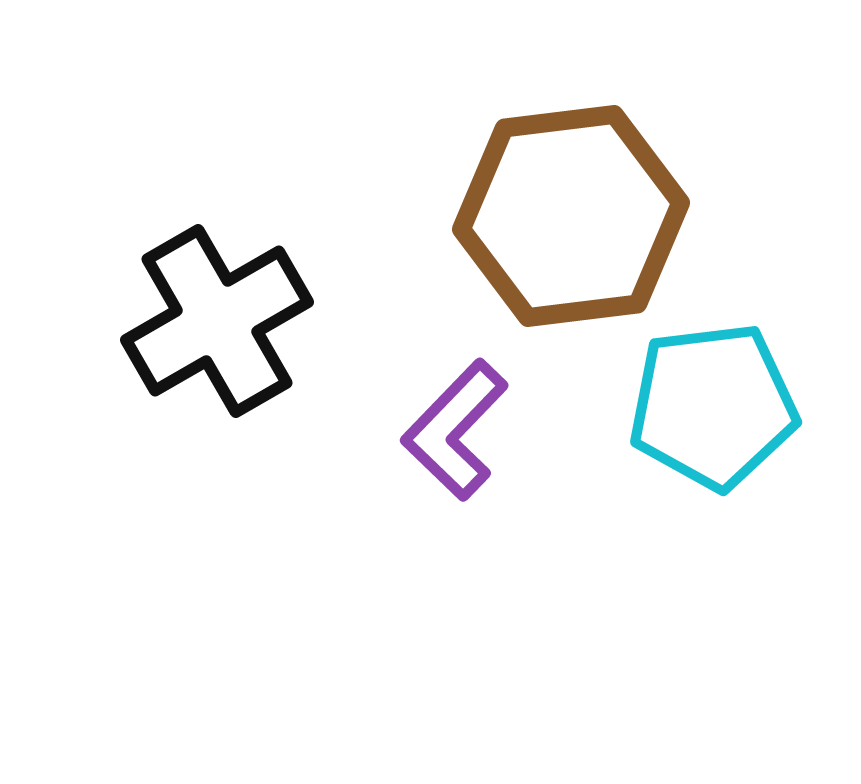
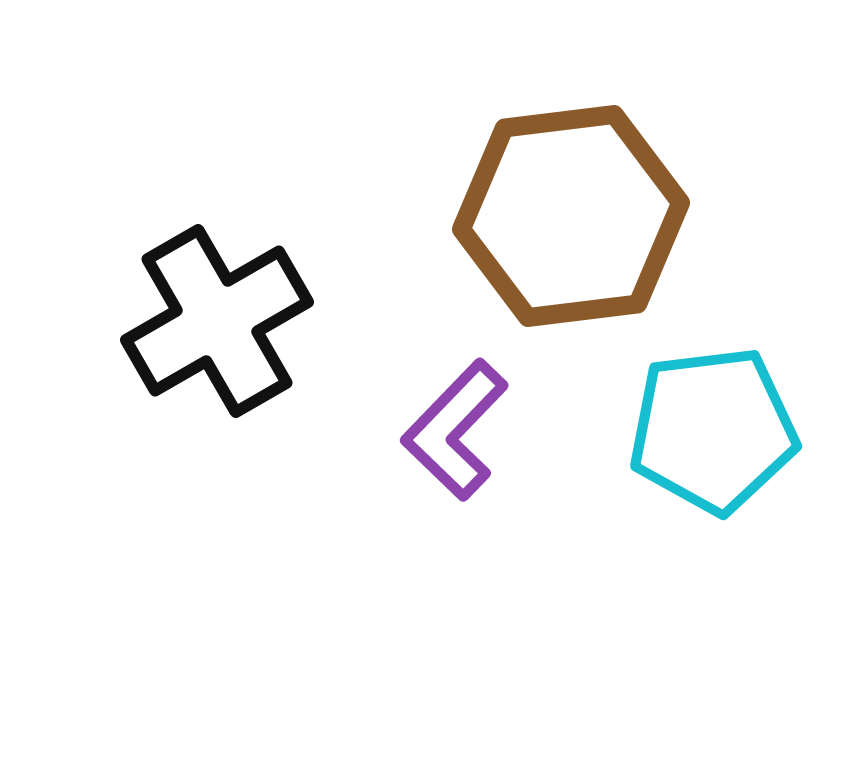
cyan pentagon: moved 24 px down
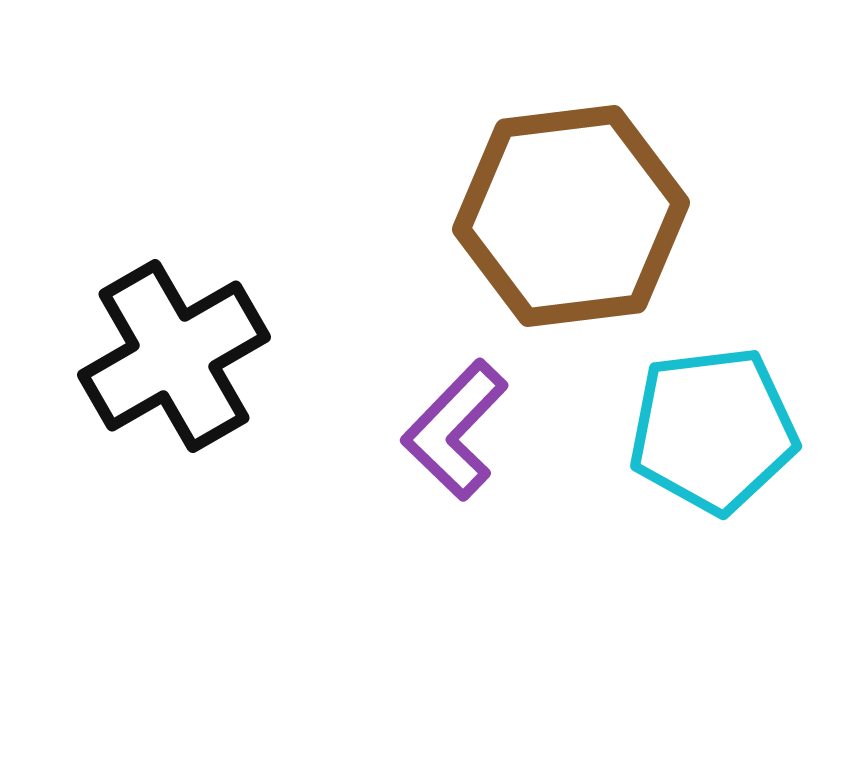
black cross: moved 43 px left, 35 px down
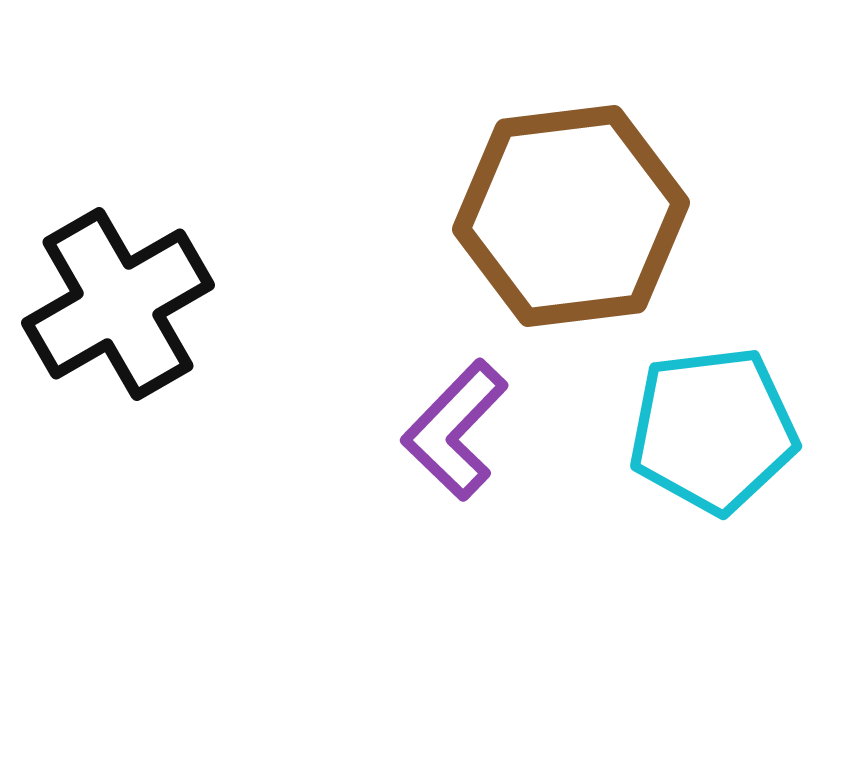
black cross: moved 56 px left, 52 px up
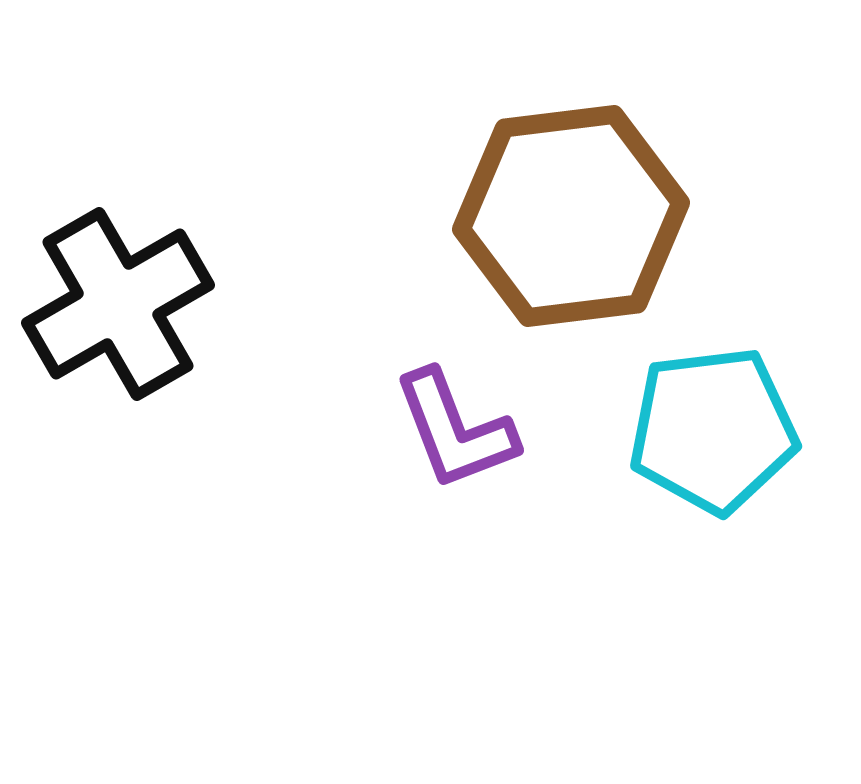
purple L-shape: rotated 65 degrees counterclockwise
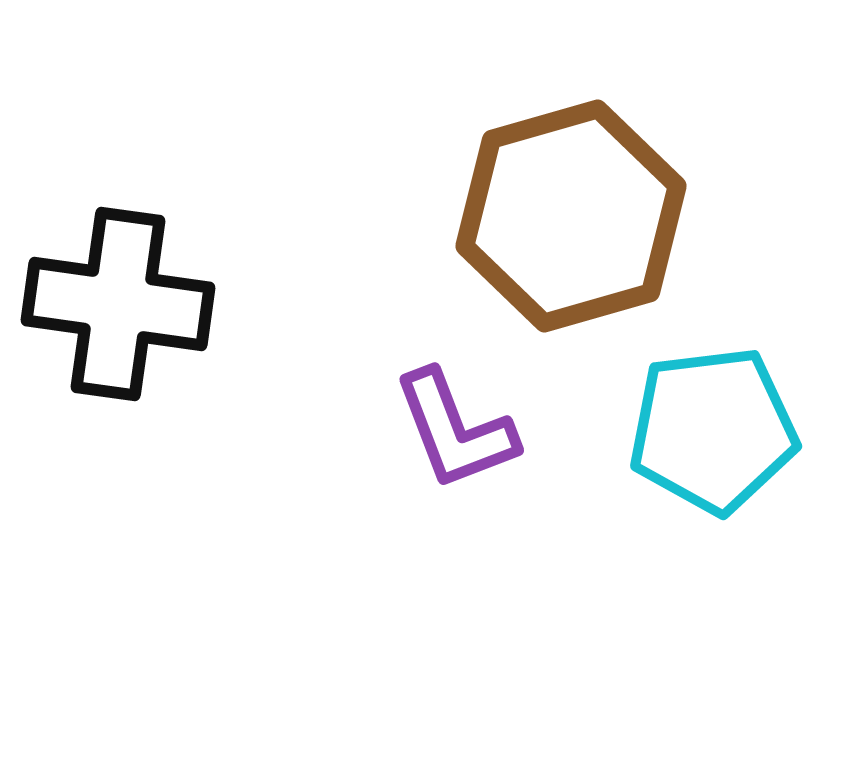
brown hexagon: rotated 9 degrees counterclockwise
black cross: rotated 38 degrees clockwise
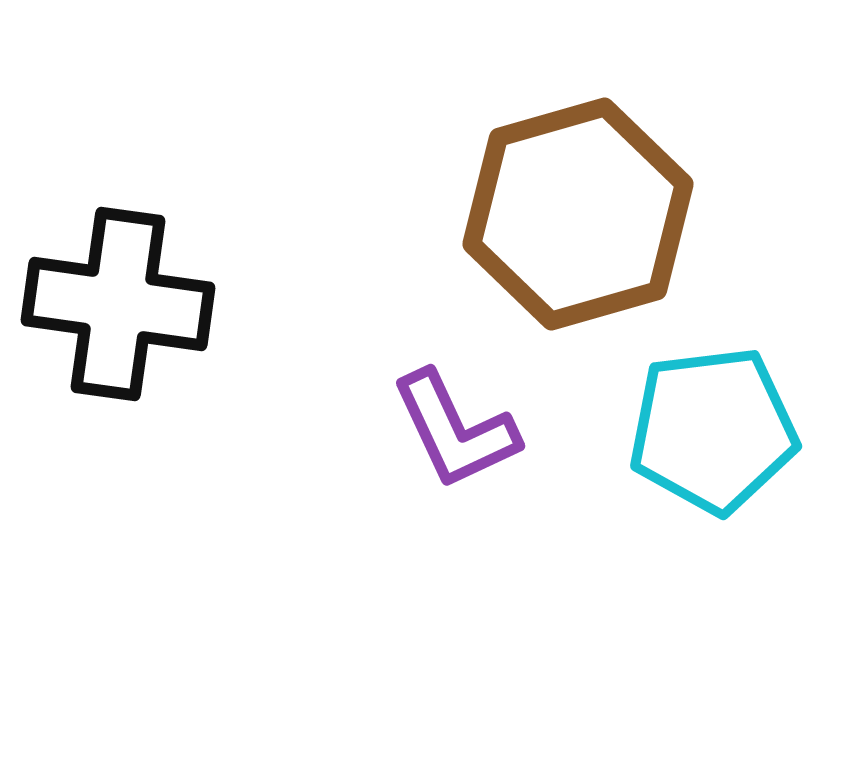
brown hexagon: moved 7 px right, 2 px up
purple L-shape: rotated 4 degrees counterclockwise
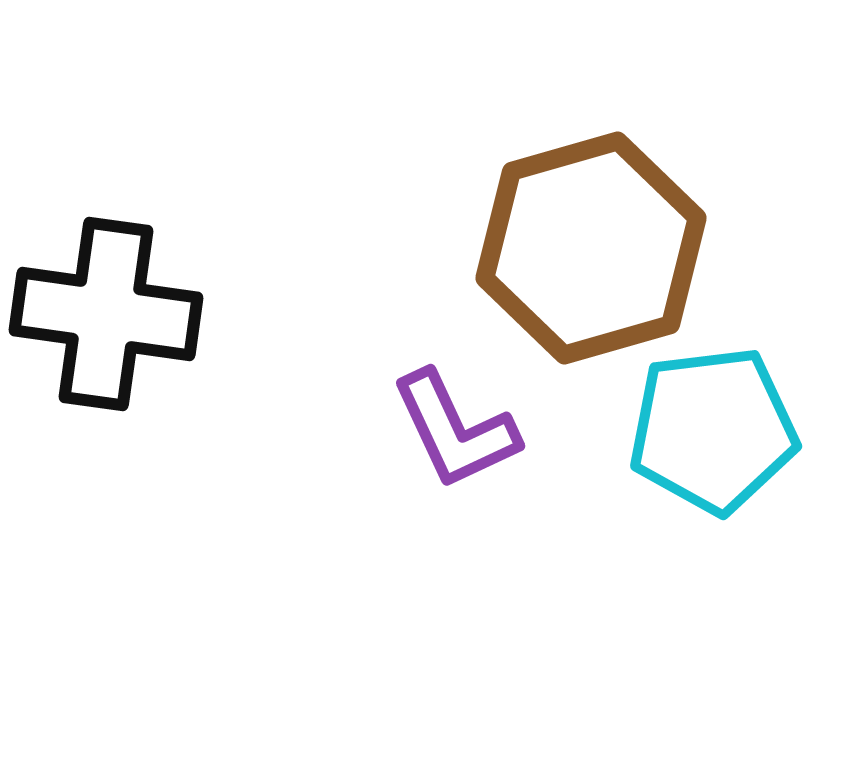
brown hexagon: moved 13 px right, 34 px down
black cross: moved 12 px left, 10 px down
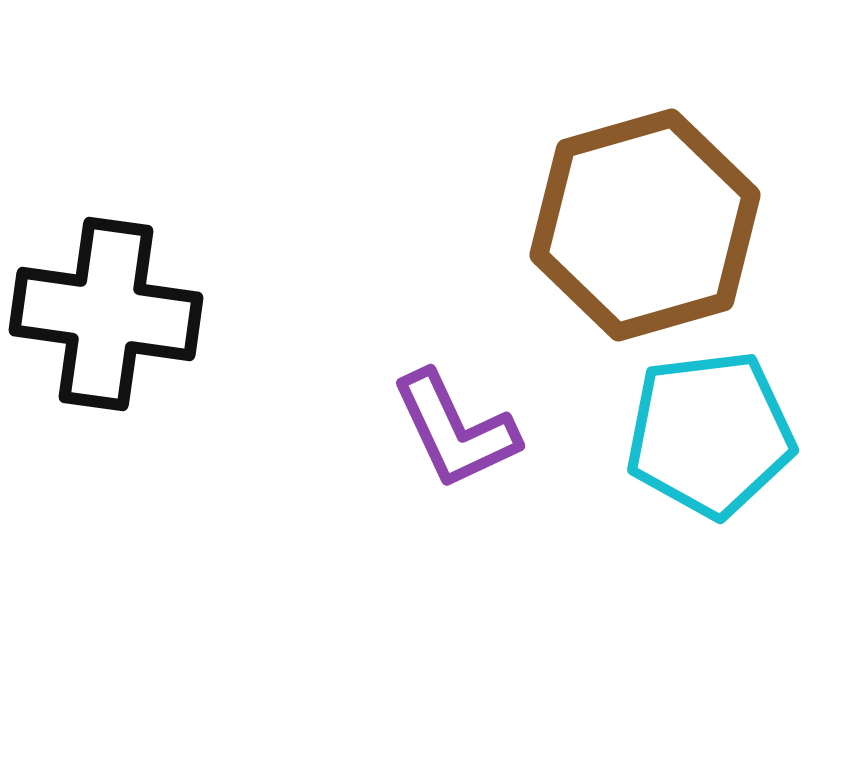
brown hexagon: moved 54 px right, 23 px up
cyan pentagon: moved 3 px left, 4 px down
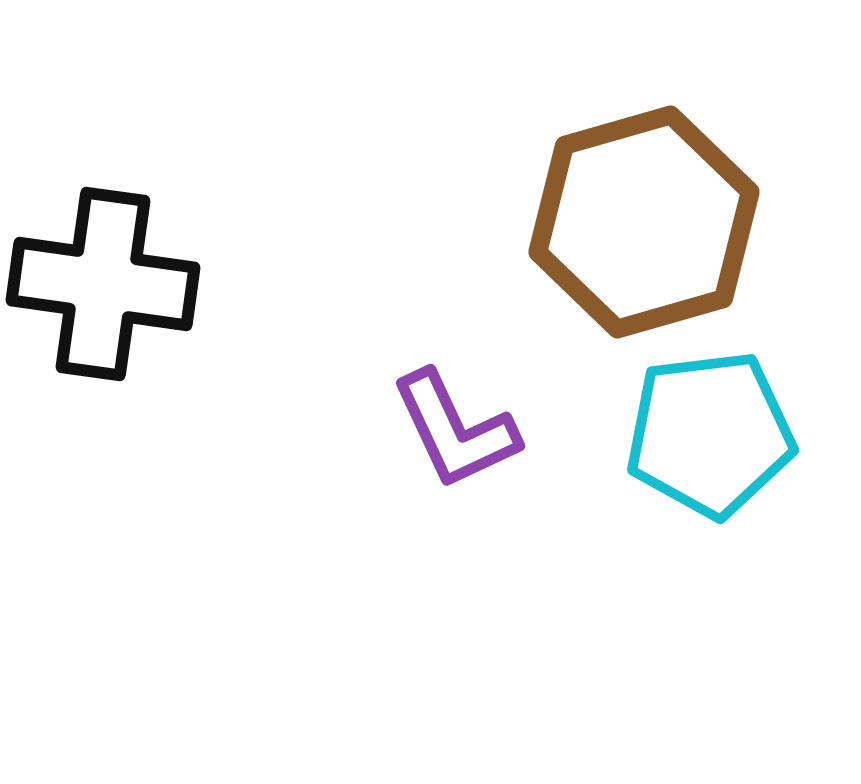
brown hexagon: moved 1 px left, 3 px up
black cross: moved 3 px left, 30 px up
